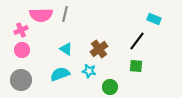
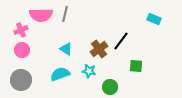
black line: moved 16 px left
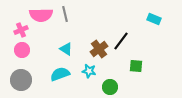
gray line: rotated 28 degrees counterclockwise
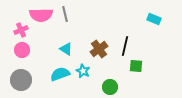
black line: moved 4 px right, 5 px down; rotated 24 degrees counterclockwise
cyan star: moved 6 px left; rotated 16 degrees clockwise
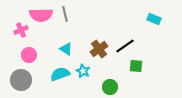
black line: rotated 42 degrees clockwise
pink circle: moved 7 px right, 5 px down
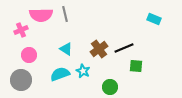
black line: moved 1 px left, 2 px down; rotated 12 degrees clockwise
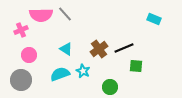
gray line: rotated 28 degrees counterclockwise
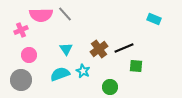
cyan triangle: rotated 24 degrees clockwise
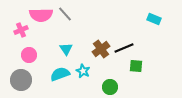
brown cross: moved 2 px right
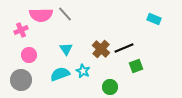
brown cross: rotated 12 degrees counterclockwise
green square: rotated 24 degrees counterclockwise
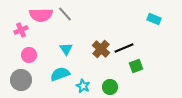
cyan star: moved 15 px down
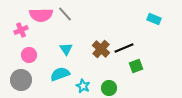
green circle: moved 1 px left, 1 px down
